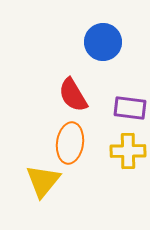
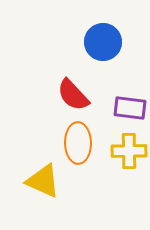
red semicircle: rotated 12 degrees counterclockwise
orange ellipse: moved 8 px right; rotated 9 degrees counterclockwise
yellow cross: moved 1 px right
yellow triangle: rotated 45 degrees counterclockwise
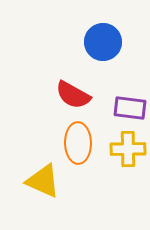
red semicircle: rotated 18 degrees counterclockwise
yellow cross: moved 1 px left, 2 px up
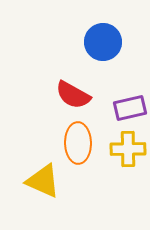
purple rectangle: rotated 20 degrees counterclockwise
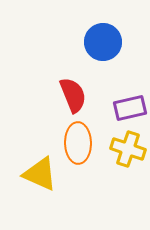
red semicircle: rotated 141 degrees counterclockwise
yellow cross: rotated 20 degrees clockwise
yellow triangle: moved 3 px left, 7 px up
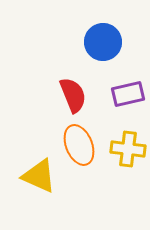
purple rectangle: moved 2 px left, 14 px up
orange ellipse: moved 1 px right, 2 px down; rotated 21 degrees counterclockwise
yellow cross: rotated 12 degrees counterclockwise
yellow triangle: moved 1 px left, 2 px down
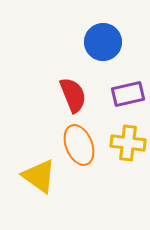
yellow cross: moved 6 px up
yellow triangle: rotated 12 degrees clockwise
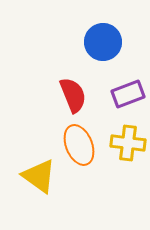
purple rectangle: rotated 8 degrees counterclockwise
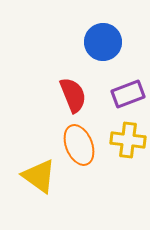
yellow cross: moved 3 px up
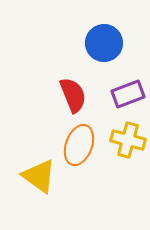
blue circle: moved 1 px right, 1 px down
yellow cross: rotated 8 degrees clockwise
orange ellipse: rotated 42 degrees clockwise
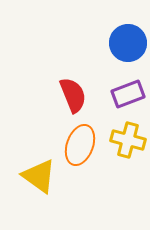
blue circle: moved 24 px right
orange ellipse: moved 1 px right
